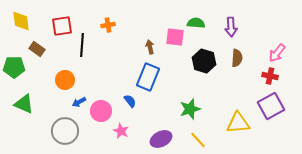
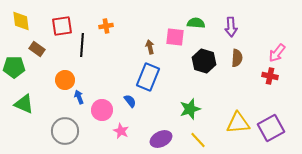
orange cross: moved 2 px left, 1 px down
blue arrow: moved 5 px up; rotated 96 degrees clockwise
purple square: moved 22 px down
pink circle: moved 1 px right, 1 px up
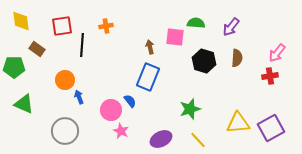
purple arrow: rotated 42 degrees clockwise
red cross: rotated 21 degrees counterclockwise
pink circle: moved 9 px right
